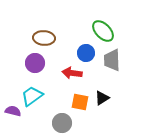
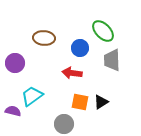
blue circle: moved 6 px left, 5 px up
purple circle: moved 20 px left
black triangle: moved 1 px left, 4 px down
gray circle: moved 2 px right, 1 px down
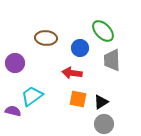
brown ellipse: moved 2 px right
orange square: moved 2 px left, 3 px up
gray circle: moved 40 px right
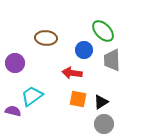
blue circle: moved 4 px right, 2 px down
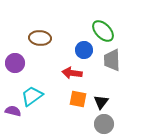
brown ellipse: moved 6 px left
black triangle: rotated 21 degrees counterclockwise
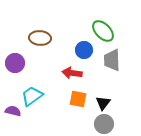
black triangle: moved 2 px right, 1 px down
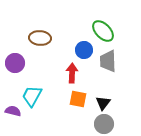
gray trapezoid: moved 4 px left, 1 px down
red arrow: rotated 84 degrees clockwise
cyan trapezoid: rotated 25 degrees counterclockwise
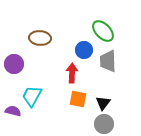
purple circle: moved 1 px left, 1 px down
